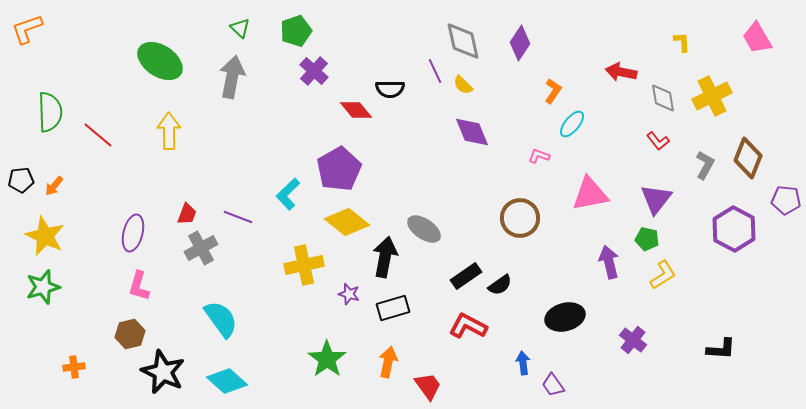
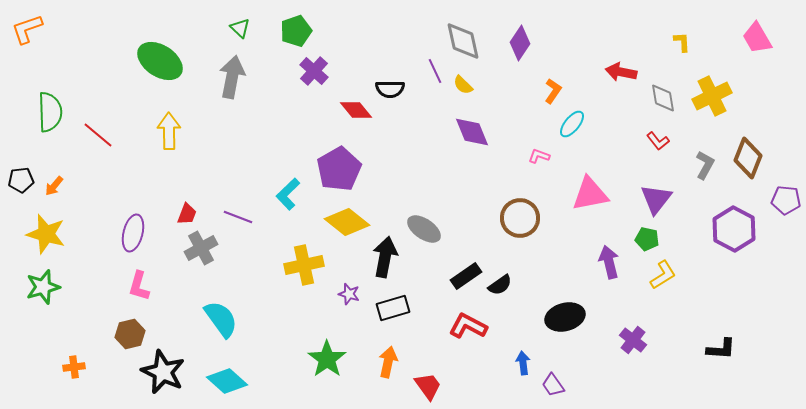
yellow star at (45, 236): moved 1 px right, 2 px up; rotated 9 degrees counterclockwise
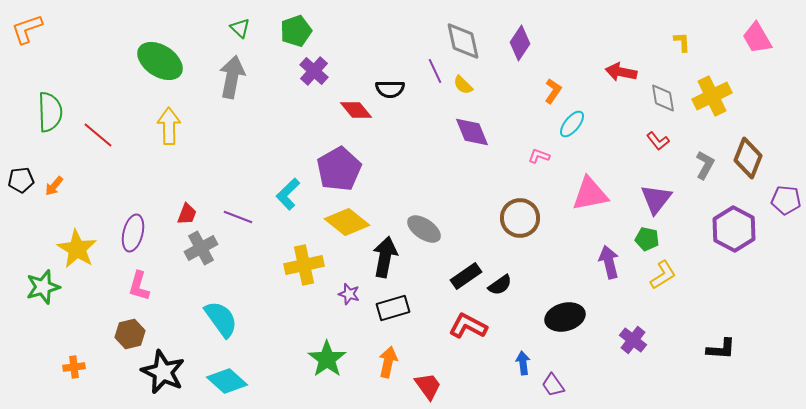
yellow arrow at (169, 131): moved 5 px up
yellow star at (46, 234): moved 31 px right, 15 px down; rotated 15 degrees clockwise
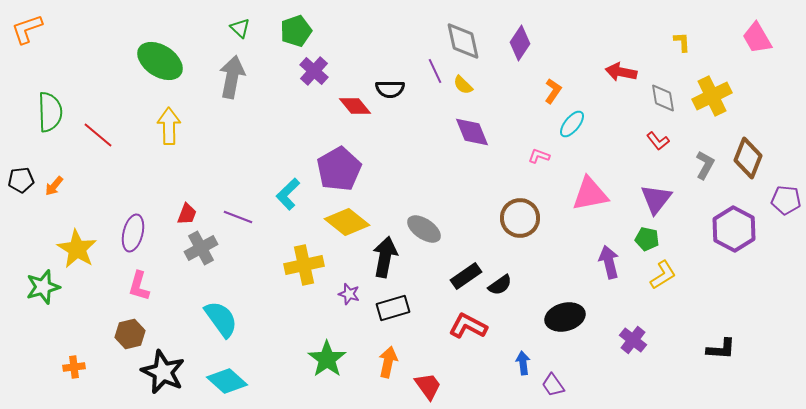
red diamond at (356, 110): moved 1 px left, 4 px up
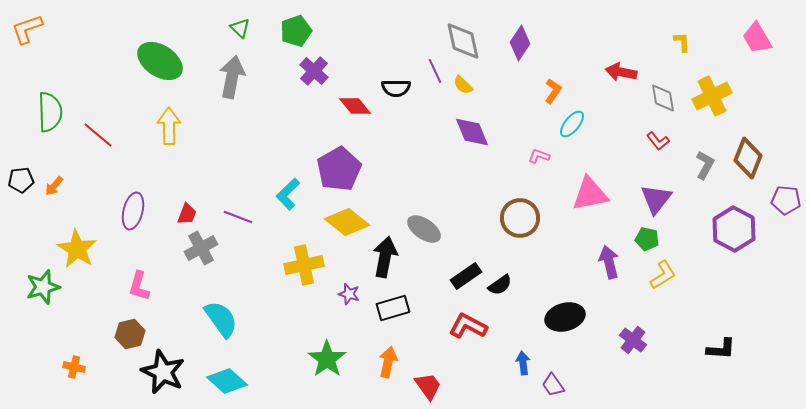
black semicircle at (390, 89): moved 6 px right, 1 px up
purple ellipse at (133, 233): moved 22 px up
orange cross at (74, 367): rotated 20 degrees clockwise
